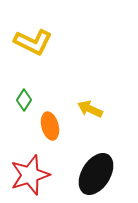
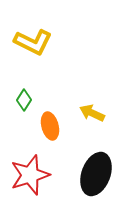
yellow arrow: moved 2 px right, 4 px down
black ellipse: rotated 12 degrees counterclockwise
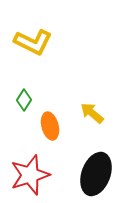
yellow arrow: rotated 15 degrees clockwise
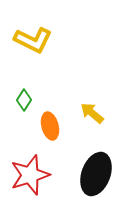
yellow L-shape: moved 2 px up
